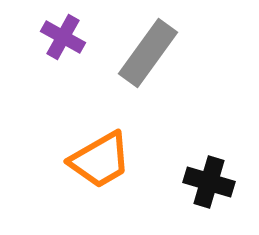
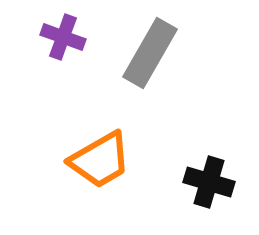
purple cross: rotated 9 degrees counterclockwise
gray rectangle: moved 2 px right; rotated 6 degrees counterclockwise
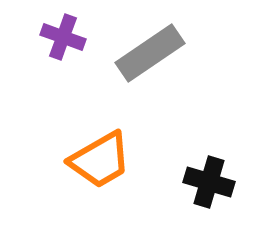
gray rectangle: rotated 26 degrees clockwise
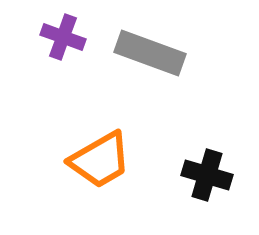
gray rectangle: rotated 54 degrees clockwise
black cross: moved 2 px left, 7 px up
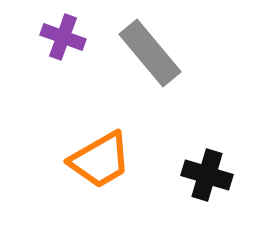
gray rectangle: rotated 30 degrees clockwise
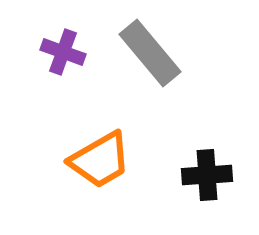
purple cross: moved 15 px down
black cross: rotated 21 degrees counterclockwise
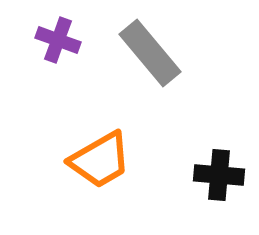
purple cross: moved 5 px left, 12 px up
black cross: moved 12 px right; rotated 9 degrees clockwise
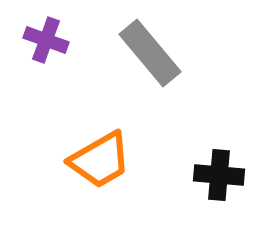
purple cross: moved 12 px left
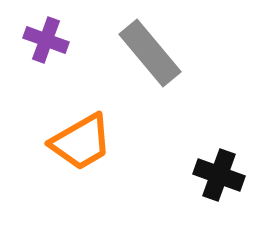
orange trapezoid: moved 19 px left, 18 px up
black cross: rotated 15 degrees clockwise
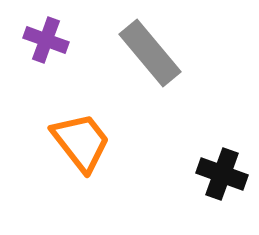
orange trapezoid: rotated 98 degrees counterclockwise
black cross: moved 3 px right, 1 px up
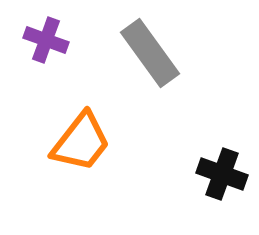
gray rectangle: rotated 4 degrees clockwise
orange trapezoid: rotated 76 degrees clockwise
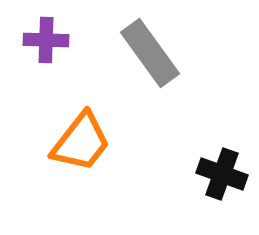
purple cross: rotated 18 degrees counterclockwise
